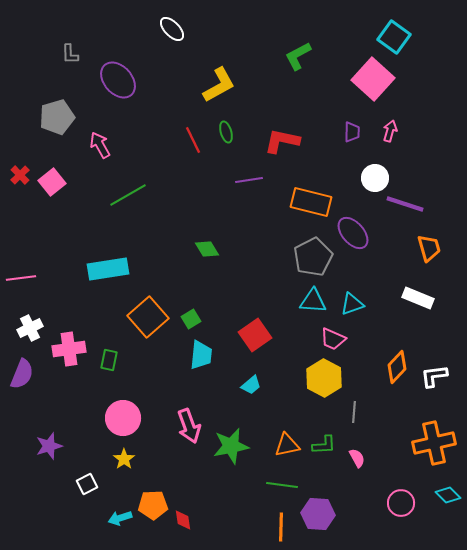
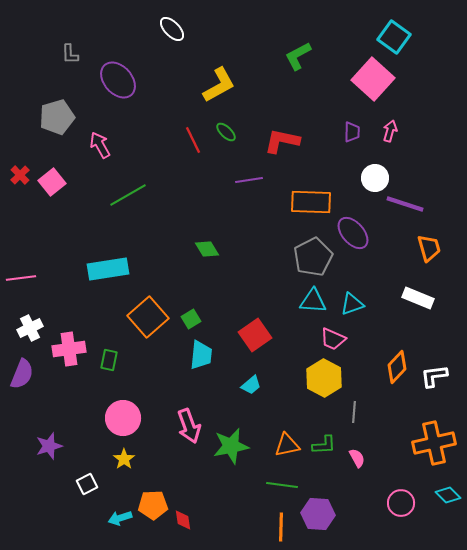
green ellipse at (226, 132): rotated 30 degrees counterclockwise
orange rectangle at (311, 202): rotated 12 degrees counterclockwise
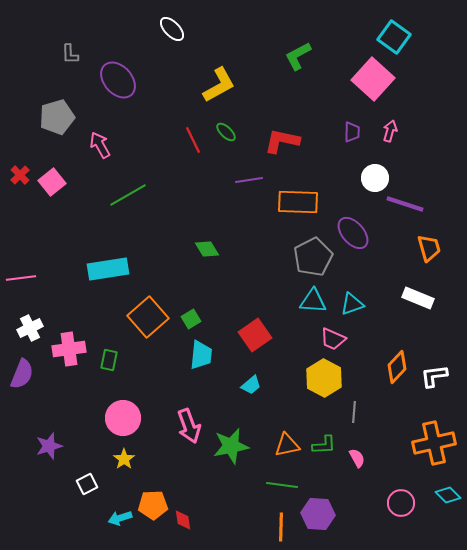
orange rectangle at (311, 202): moved 13 px left
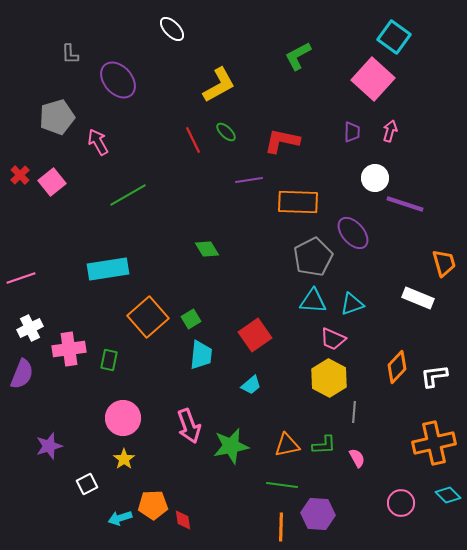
pink arrow at (100, 145): moved 2 px left, 3 px up
orange trapezoid at (429, 248): moved 15 px right, 15 px down
pink line at (21, 278): rotated 12 degrees counterclockwise
yellow hexagon at (324, 378): moved 5 px right
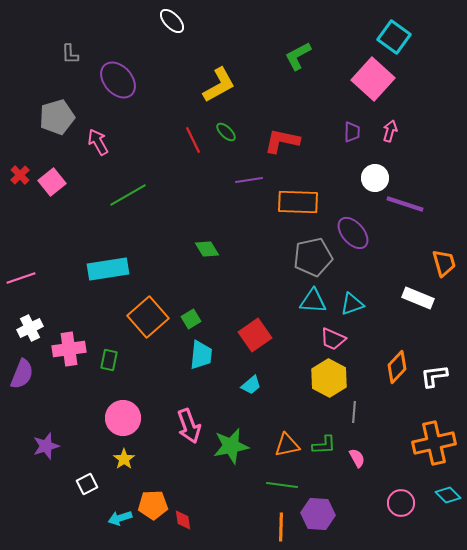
white ellipse at (172, 29): moved 8 px up
gray pentagon at (313, 257): rotated 15 degrees clockwise
purple star at (49, 446): moved 3 px left
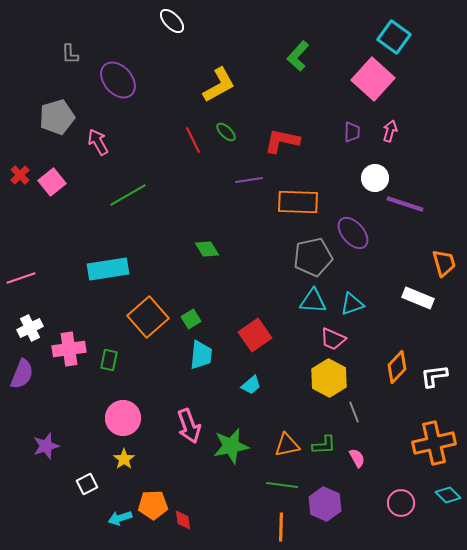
green L-shape at (298, 56): rotated 20 degrees counterclockwise
gray line at (354, 412): rotated 25 degrees counterclockwise
purple hexagon at (318, 514): moved 7 px right, 10 px up; rotated 20 degrees clockwise
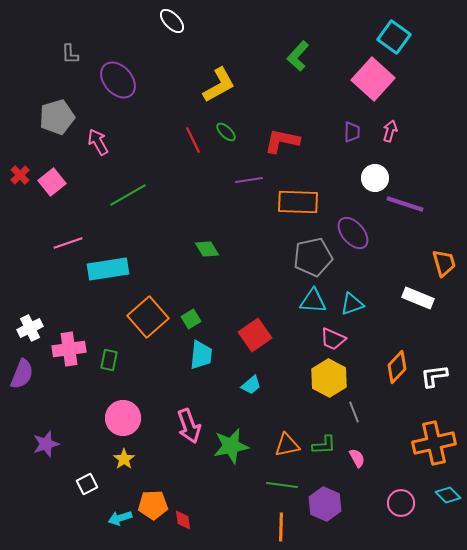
pink line at (21, 278): moved 47 px right, 35 px up
purple star at (46, 446): moved 2 px up
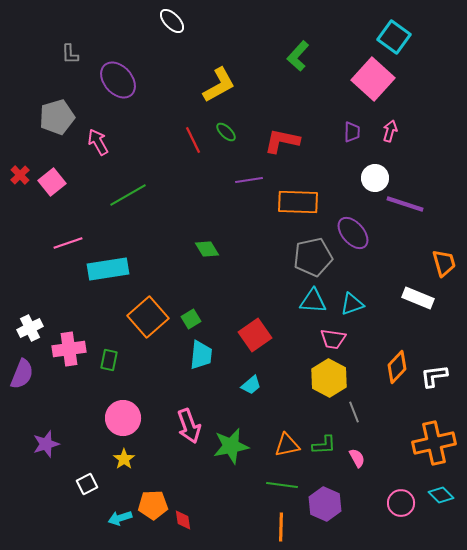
pink trapezoid at (333, 339): rotated 16 degrees counterclockwise
cyan diamond at (448, 495): moved 7 px left
